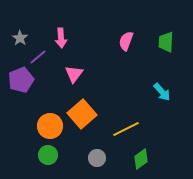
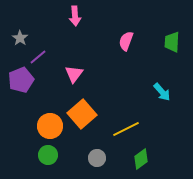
pink arrow: moved 14 px right, 22 px up
green trapezoid: moved 6 px right
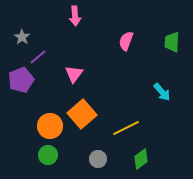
gray star: moved 2 px right, 1 px up
yellow line: moved 1 px up
gray circle: moved 1 px right, 1 px down
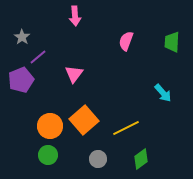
cyan arrow: moved 1 px right, 1 px down
orange square: moved 2 px right, 6 px down
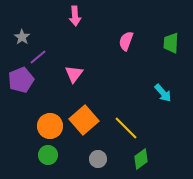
green trapezoid: moved 1 px left, 1 px down
yellow line: rotated 72 degrees clockwise
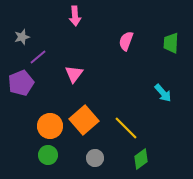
gray star: rotated 21 degrees clockwise
purple pentagon: moved 3 px down
gray circle: moved 3 px left, 1 px up
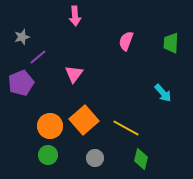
yellow line: rotated 16 degrees counterclockwise
green diamond: rotated 40 degrees counterclockwise
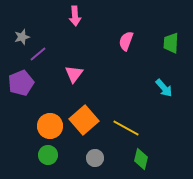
purple line: moved 3 px up
cyan arrow: moved 1 px right, 5 px up
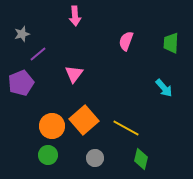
gray star: moved 3 px up
orange circle: moved 2 px right
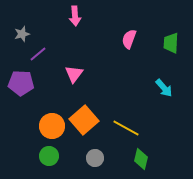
pink semicircle: moved 3 px right, 2 px up
purple pentagon: rotated 25 degrees clockwise
green circle: moved 1 px right, 1 px down
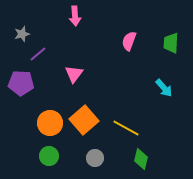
pink semicircle: moved 2 px down
orange circle: moved 2 px left, 3 px up
